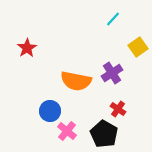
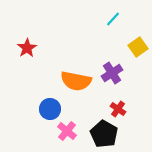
blue circle: moved 2 px up
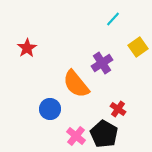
purple cross: moved 10 px left, 10 px up
orange semicircle: moved 3 px down; rotated 40 degrees clockwise
pink cross: moved 9 px right, 5 px down
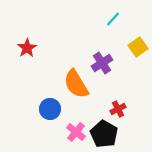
orange semicircle: rotated 8 degrees clockwise
red cross: rotated 28 degrees clockwise
pink cross: moved 4 px up
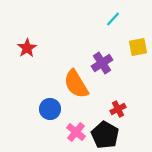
yellow square: rotated 24 degrees clockwise
black pentagon: moved 1 px right, 1 px down
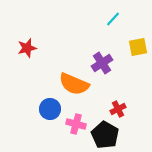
red star: rotated 18 degrees clockwise
orange semicircle: moved 2 px left; rotated 36 degrees counterclockwise
pink cross: moved 8 px up; rotated 24 degrees counterclockwise
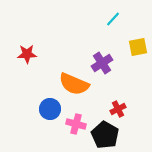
red star: moved 6 px down; rotated 12 degrees clockwise
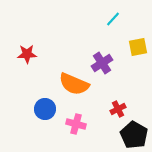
blue circle: moved 5 px left
black pentagon: moved 29 px right
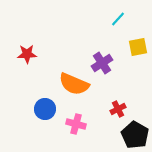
cyan line: moved 5 px right
black pentagon: moved 1 px right
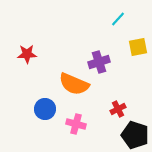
purple cross: moved 3 px left, 1 px up; rotated 15 degrees clockwise
black pentagon: rotated 12 degrees counterclockwise
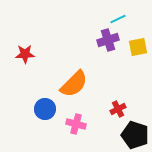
cyan line: rotated 21 degrees clockwise
red star: moved 2 px left
purple cross: moved 9 px right, 22 px up
orange semicircle: rotated 68 degrees counterclockwise
